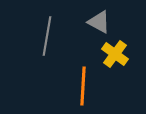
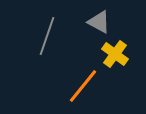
gray line: rotated 9 degrees clockwise
orange line: rotated 36 degrees clockwise
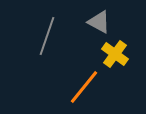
orange line: moved 1 px right, 1 px down
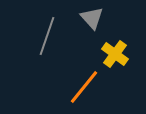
gray triangle: moved 7 px left, 4 px up; rotated 20 degrees clockwise
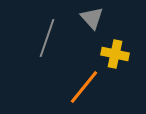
gray line: moved 2 px down
yellow cross: rotated 24 degrees counterclockwise
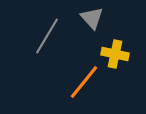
gray line: moved 2 px up; rotated 12 degrees clockwise
orange line: moved 5 px up
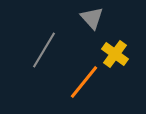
gray line: moved 3 px left, 14 px down
yellow cross: rotated 24 degrees clockwise
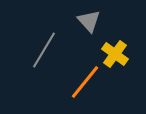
gray triangle: moved 3 px left, 3 px down
orange line: moved 1 px right
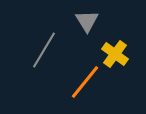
gray triangle: moved 2 px left; rotated 10 degrees clockwise
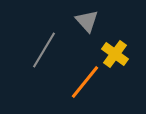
gray triangle: rotated 10 degrees counterclockwise
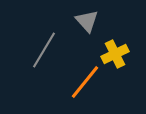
yellow cross: rotated 28 degrees clockwise
